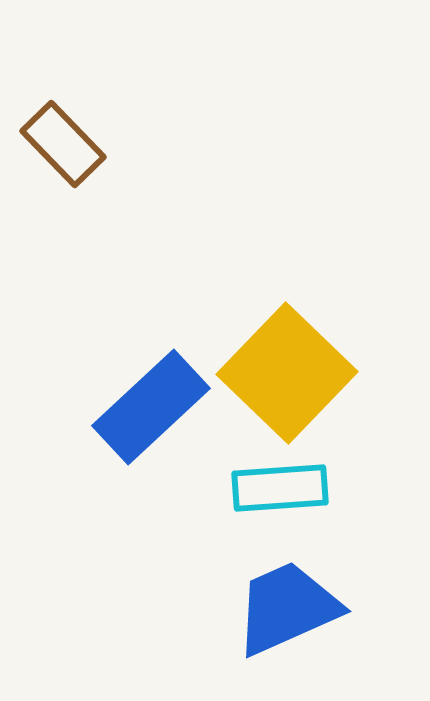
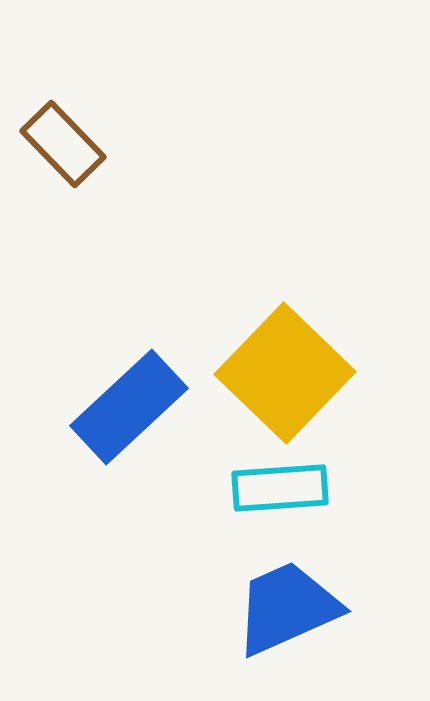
yellow square: moved 2 px left
blue rectangle: moved 22 px left
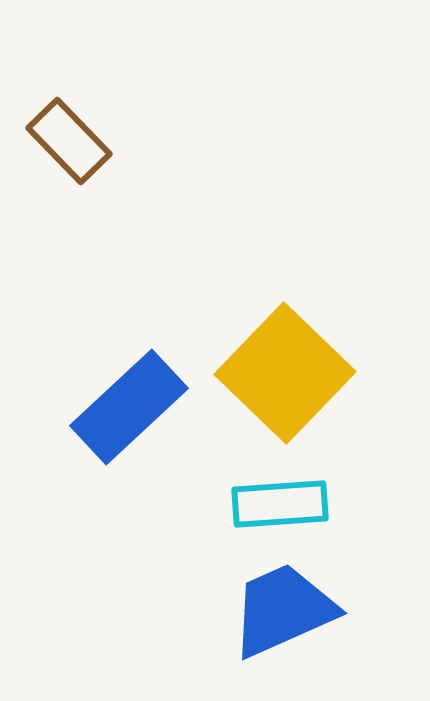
brown rectangle: moved 6 px right, 3 px up
cyan rectangle: moved 16 px down
blue trapezoid: moved 4 px left, 2 px down
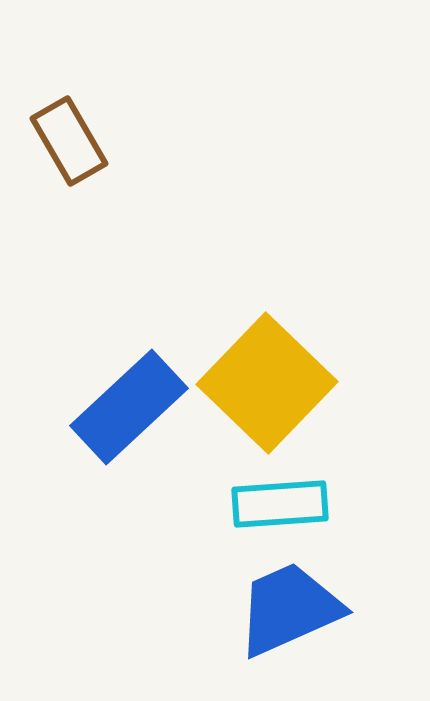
brown rectangle: rotated 14 degrees clockwise
yellow square: moved 18 px left, 10 px down
blue trapezoid: moved 6 px right, 1 px up
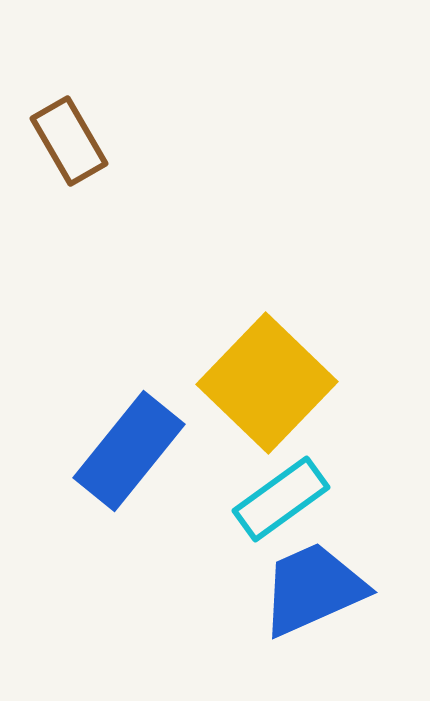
blue rectangle: moved 44 px down; rotated 8 degrees counterclockwise
cyan rectangle: moved 1 px right, 5 px up; rotated 32 degrees counterclockwise
blue trapezoid: moved 24 px right, 20 px up
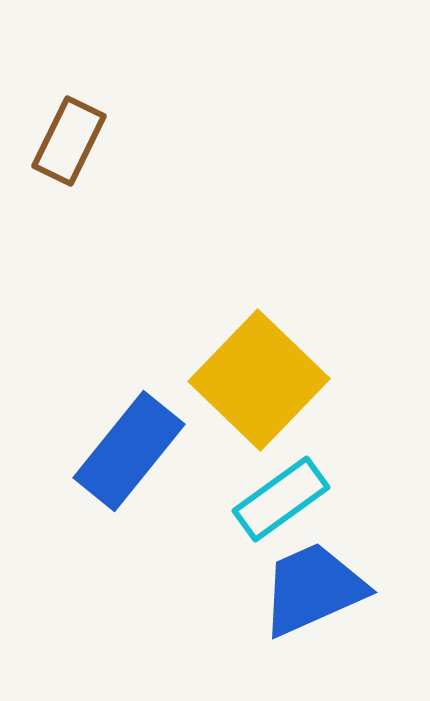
brown rectangle: rotated 56 degrees clockwise
yellow square: moved 8 px left, 3 px up
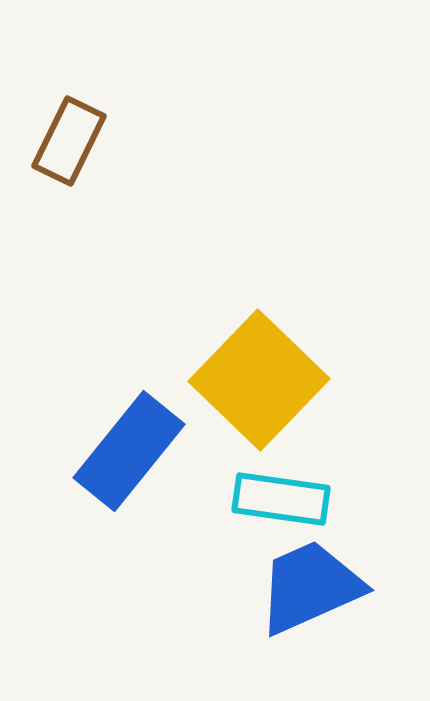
cyan rectangle: rotated 44 degrees clockwise
blue trapezoid: moved 3 px left, 2 px up
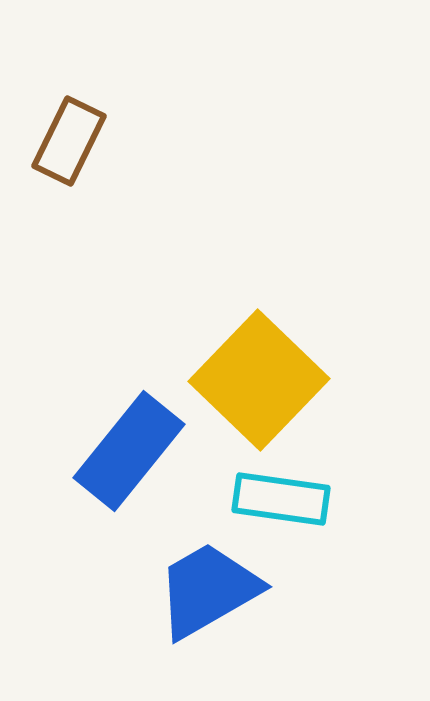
blue trapezoid: moved 102 px left, 3 px down; rotated 6 degrees counterclockwise
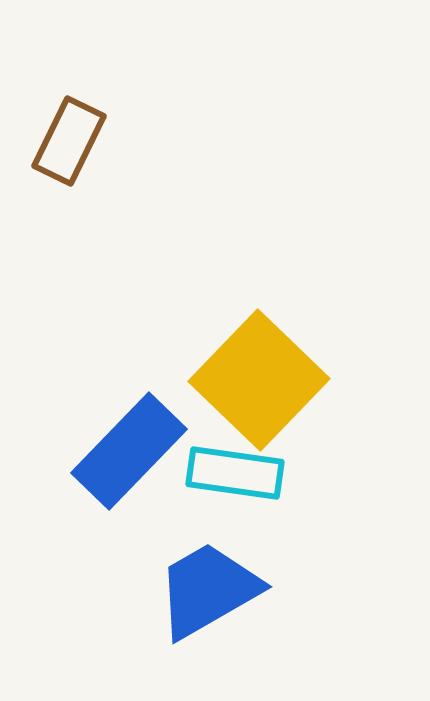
blue rectangle: rotated 5 degrees clockwise
cyan rectangle: moved 46 px left, 26 px up
